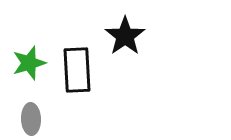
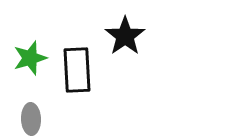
green star: moved 1 px right, 5 px up
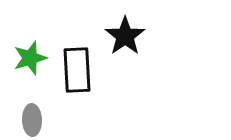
gray ellipse: moved 1 px right, 1 px down
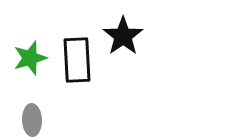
black star: moved 2 px left
black rectangle: moved 10 px up
